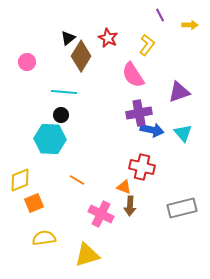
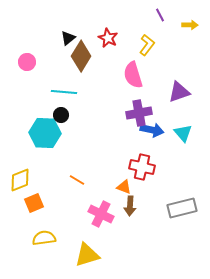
pink semicircle: rotated 16 degrees clockwise
cyan hexagon: moved 5 px left, 6 px up
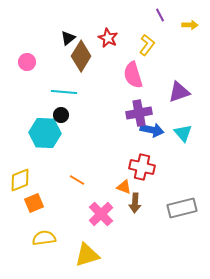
brown arrow: moved 5 px right, 3 px up
pink cross: rotated 20 degrees clockwise
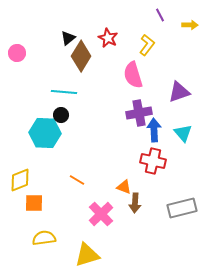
pink circle: moved 10 px left, 9 px up
blue arrow: moved 2 px right; rotated 105 degrees counterclockwise
red cross: moved 11 px right, 6 px up
orange square: rotated 24 degrees clockwise
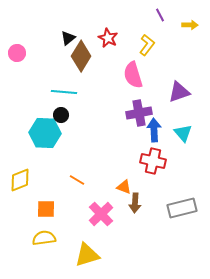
orange square: moved 12 px right, 6 px down
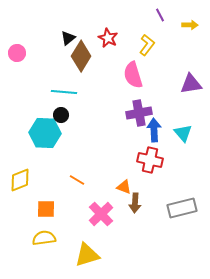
purple triangle: moved 12 px right, 8 px up; rotated 10 degrees clockwise
red cross: moved 3 px left, 1 px up
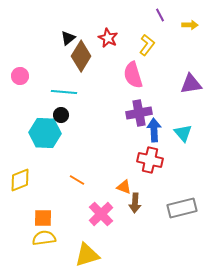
pink circle: moved 3 px right, 23 px down
orange square: moved 3 px left, 9 px down
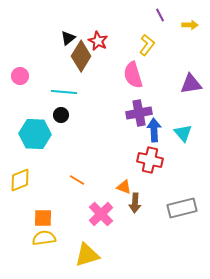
red star: moved 10 px left, 3 px down
cyan hexagon: moved 10 px left, 1 px down
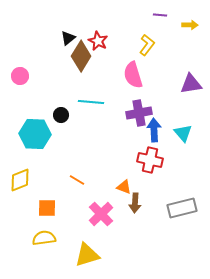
purple line: rotated 56 degrees counterclockwise
cyan line: moved 27 px right, 10 px down
orange square: moved 4 px right, 10 px up
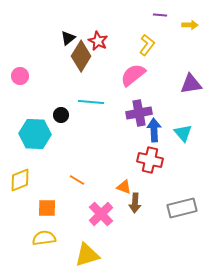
pink semicircle: rotated 68 degrees clockwise
